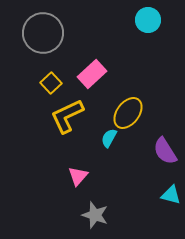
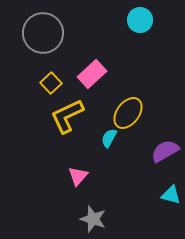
cyan circle: moved 8 px left
purple semicircle: rotated 92 degrees clockwise
gray star: moved 2 px left, 4 px down
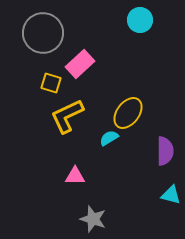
pink rectangle: moved 12 px left, 10 px up
yellow square: rotated 30 degrees counterclockwise
cyan semicircle: rotated 30 degrees clockwise
purple semicircle: rotated 120 degrees clockwise
pink triangle: moved 3 px left; rotated 50 degrees clockwise
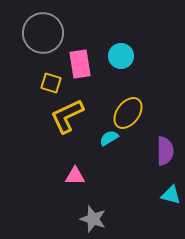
cyan circle: moved 19 px left, 36 px down
pink rectangle: rotated 56 degrees counterclockwise
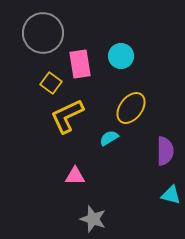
yellow square: rotated 20 degrees clockwise
yellow ellipse: moved 3 px right, 5 px up
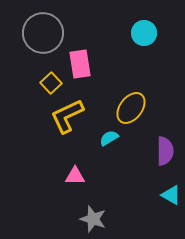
cyan circle: moved 23 px right, 23 px up
yellow square: rotated 10 degrees clockwise
cyan triangle: rotated 15 degrees clockwise
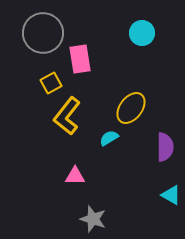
cyan circle: moved 2 px left
pink rectangle: moved 5 px up
yellow square: rotated 15 degrees clockwise
yellow L-shape: rotated 27 degrees counterclockwise
purple semicircle: moved 4 px up
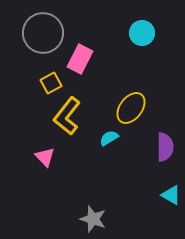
pink rectangle: rotated 36 degrees clockwise
pink triangle: moved 30 px left, 19 px up; rotated 45 degrees clockwise
